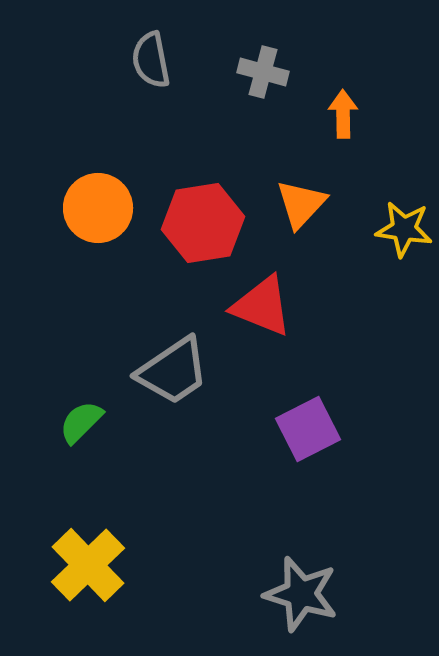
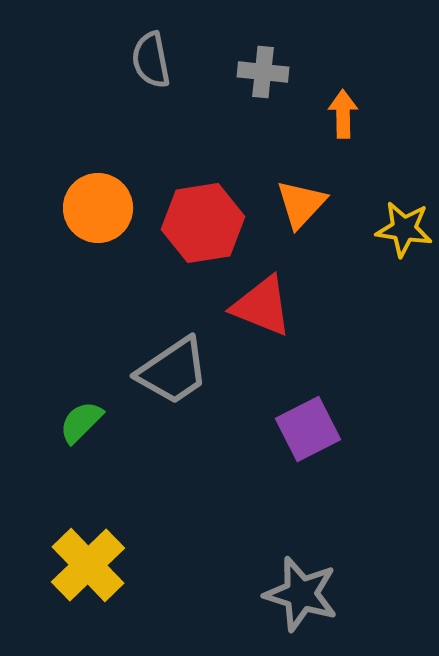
gray cross: rotated 9 degrees counterclockwise
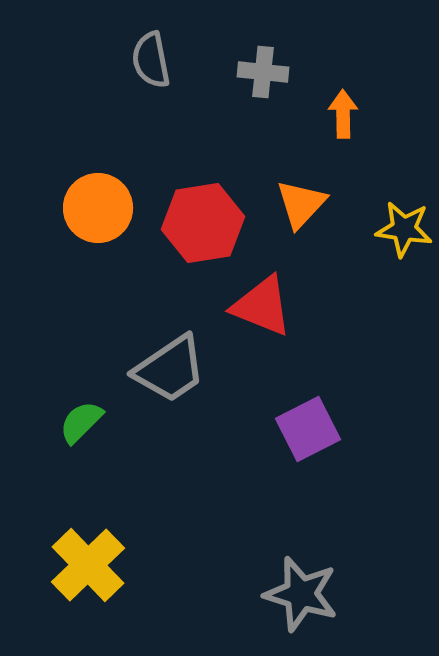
gray trapezoid: moved 3 px left, 2 px up
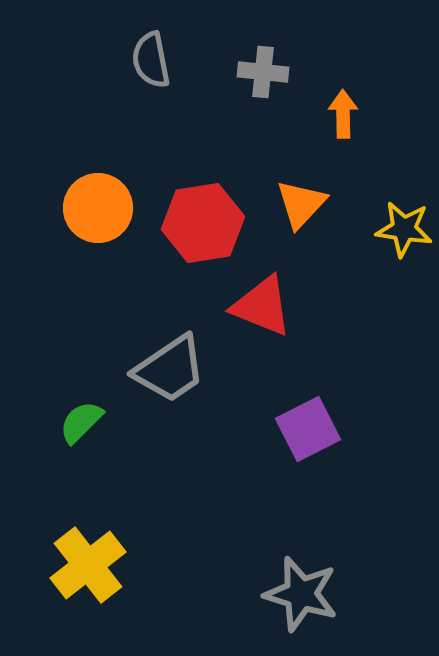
yellow cross: rotated 6 degrees clockwise
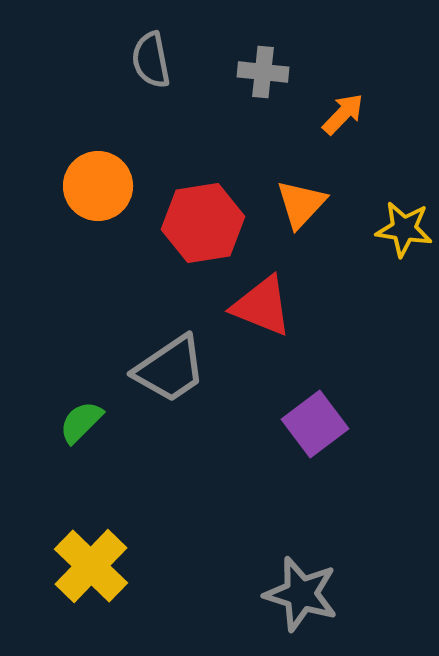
orange arrow: rotated 45 degrees clockwise
orange circle: moved 22 px up
purple square: moved 7 px right, 5 px up; rotated 10 degrees counterclockwise
yellow cross: moved 3 px right, 1 px down; rotated 8 degrees counterclockwise
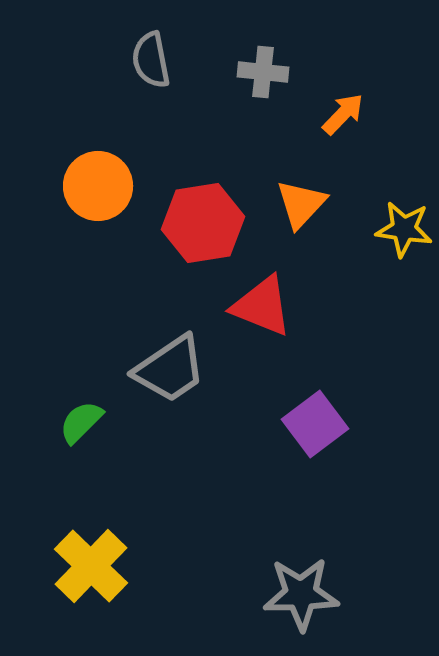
gray star: rotated 18 degrees counterclockwise
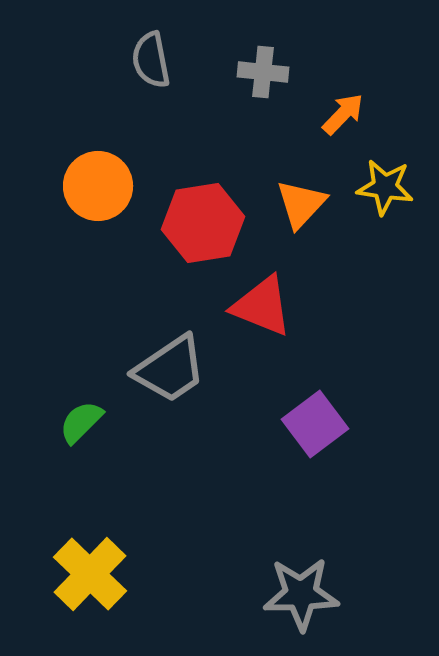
yellow star: moved 19 px left, 42 px up
yellow cross: moved 1 px left, 8 px down
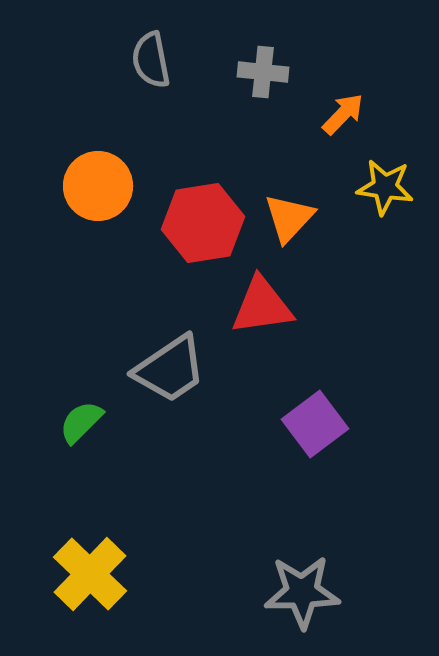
orange triangle: moved 12 px left, 14 px down
red triangle: rotated 30 degrees counterclockwise
gray star: moved 1 px right, 2 px up
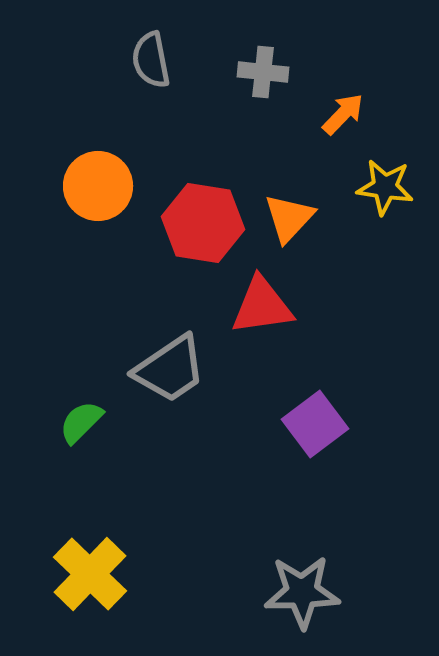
red hexagon: rotated 18 degrees clockwise
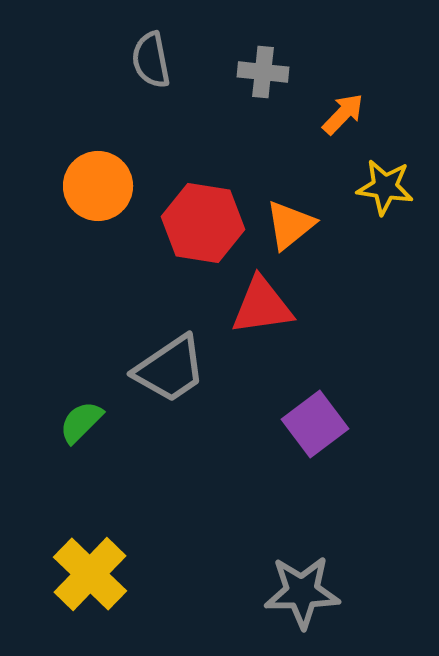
orange triangle: moved 1 px right, 7 px down; rotated 8 degrees clockwise
